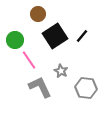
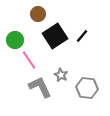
gray star: moved 4 px down
gray hexagon: moved 1 px right
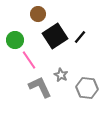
black line: moved 2 px left, 1 px down
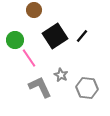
brown circle: moved 4 px left, 4 px up
black line: moved 2 px right, 1 px up
pink line: moved 2 px up
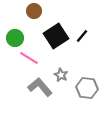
brown circle: moved 1 px down
black square: moved 1 px right
green circle: moved 2 px up
pink line: rotated 24 degrees counterclockwise
gray L-shape: rotated 15 degrees counterclockwise
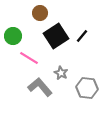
brown circle: moved 6 px right, 2 px down
green circle: moved 2 px left, 2 px up
gray star: moved 2 px up
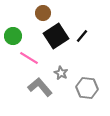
brown circle: moved 3 px right
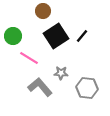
brown circle: moved 2 px up
gray star: rotated 24 degrees counterclockwise
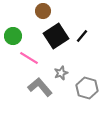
gray star: rotated 24 degrees counterclockwise
gray hexagon: rotated 10 degrees clockwise
